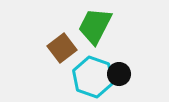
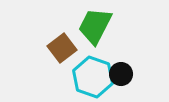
black circle: moved 2 px right
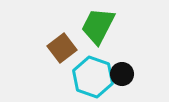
green trapezoid: moved 3 px right
black circle: moved 1 px right
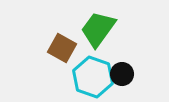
green trapezoid: moved 3 px down; rotated 9 degrees clockwise
brown square: rotated 24 degrees counterclockwise
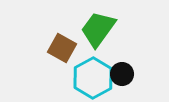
cyan hexagon: moved 1 px down; rotated 12 degrees clockwise
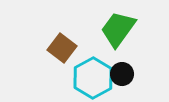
green trapezoid: moved 20 px right
brown square: rotated 8 degrees clockwise
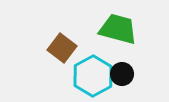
green trapezoid: rotated 69 degrees clockwise
cyan hexagon: moved 2 px up
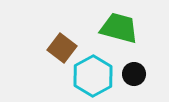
green trapezoid: moved 1 px right, 1 px up
black circle: moved 12 px right
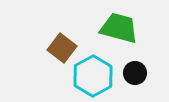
black circle: moved 1 px right, 1 px up
